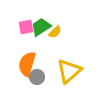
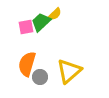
green trapezoid: moved 5 px up; rotated 10 degrees counterclockwise
yellow semicircle: moved 18 px up
gray circle: moved 3 px right
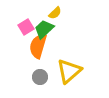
yellow semicircle: moved 1 px up
green trapezoid: moved 3 px right, 7 px down
pink square: rotated 21 degrees counterclockwise
orange semicircle: moved 11 px right, 18 px up
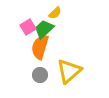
pink square: moved 2 px right
orange semicircle: moved 2 px right, 1 px down
gray circle: moved 2 px up
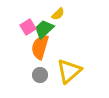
yellow semicircle: moved 3 px right, 1 px down
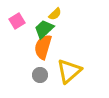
yellow semicircle: moved 3 px left
pink square: moved 11 px left, 6 px up
orange semicircle: moved 3 px right
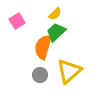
green trapezoid: moved 12 px right, 3 px down
